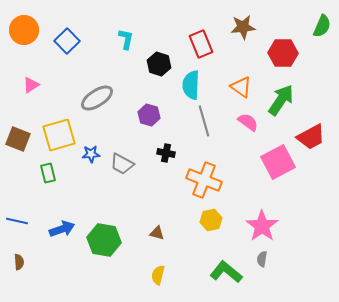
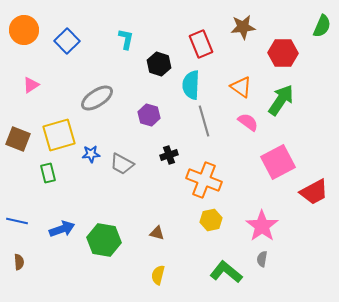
red trapezoid: moved 3 px right, 55 px down
black cross: moved 3 px right, 2 px down; rotated 30 degrees counterclockwise
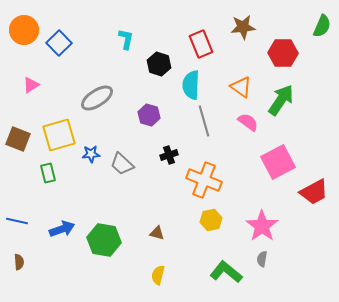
blue square: moved 8 px left, 2 px down
gray trapezoid: rotated 15 degrees clockwise
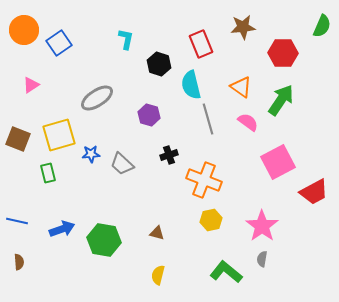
blue square: rotated 10 degrees clockwise
cyan semicircle: rotated 16 degrees counterclockwise
gray line: moved 4 px right, 2 px up
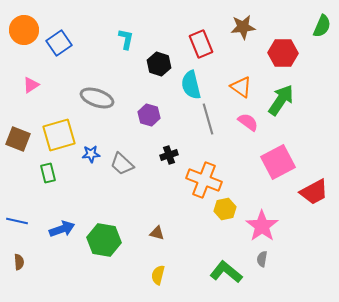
gray ellipse: rotated 52 degrees clockwise
yellow hexagon: moved 14 px right, 11 px up
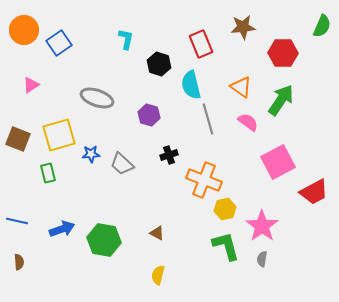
brown triangle: rotated 14 degrees clockwise
green L-shape: moved 26 px up; rotated 36 degrees clockwise
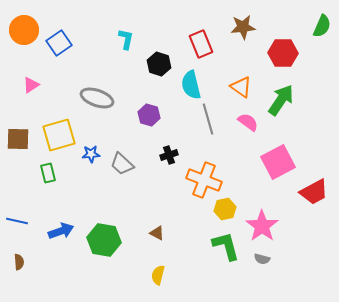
brown square: rotated 20 degrees counterclockwise
blue arrow: moved 1 px left, 2 px down
gray semicircle: rotated 84 degrees counterclockwise
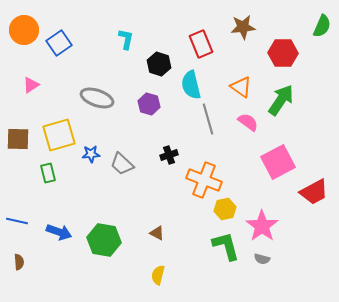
purple hexagon: moved 11 px up
blue arrow: moved 2 px left, 1 px down; rotated 40 degrees clockwise
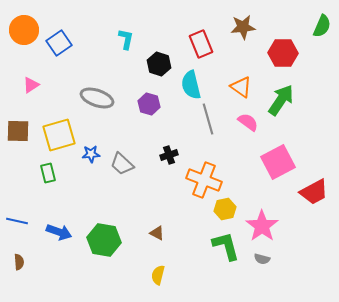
brown square: moved 8 px up
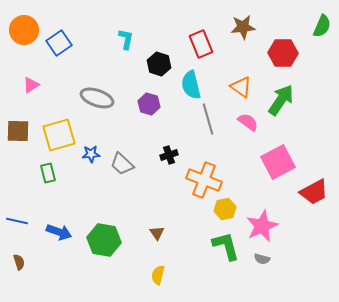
pink star: rotated 12 degrees clockwise
brown triangle: rotated 28 degrees clockwise
brown semicircle: rotated 14 degrees counterclockwise
